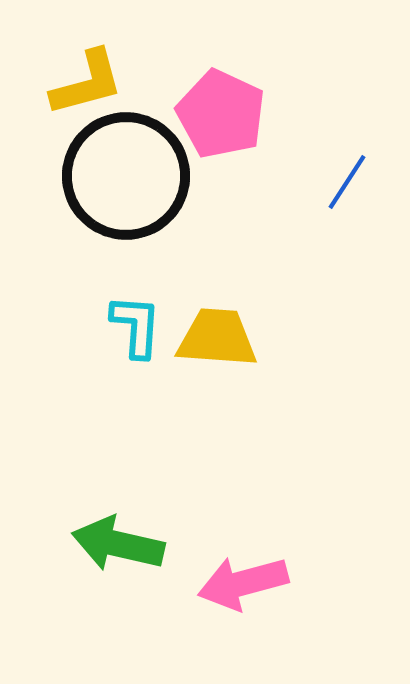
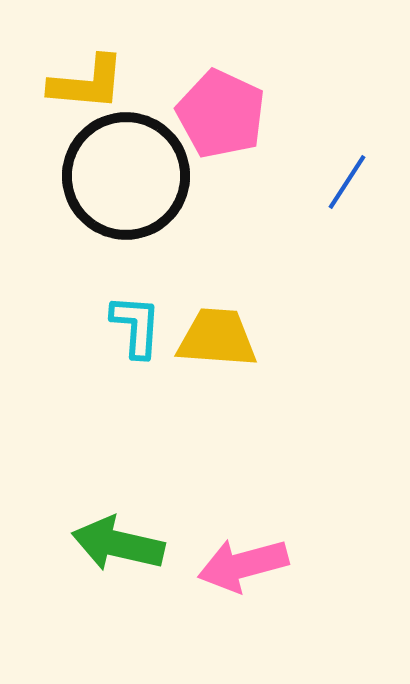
yellow L-shape: rotated 20 degrees clockwise
pink arrow: moved 18 px up
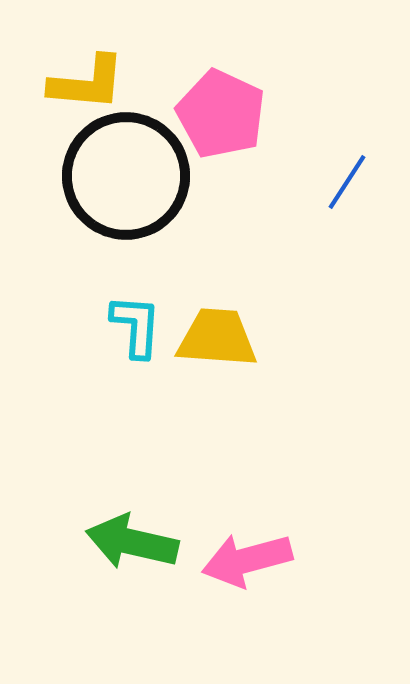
green arrow: moved 14 px right, 2 px up
pink arrow: moved 4 px right, 5 px up
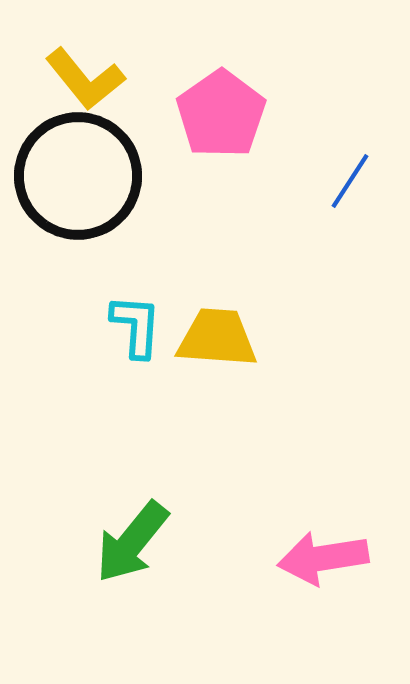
yellow L-shape: moved 2 px left, 4 px up; rotated 46 degrees clockwise
pink pentagon: rotated 12 degrees clockwise
black circle: moved 48 px left
blue line: moved 3 px right, 1 px up
green arrow: rotated 64 degrees counterclockwise
pink arrow: moved 76 px right, 2 px up; rotated 6 degrees clockwise
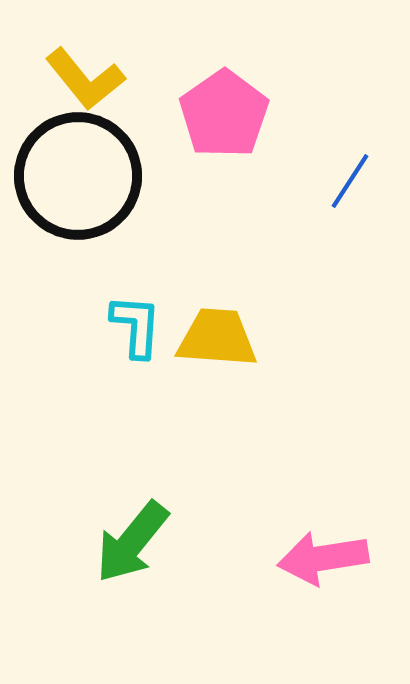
pink pentagon: moved 3 px right
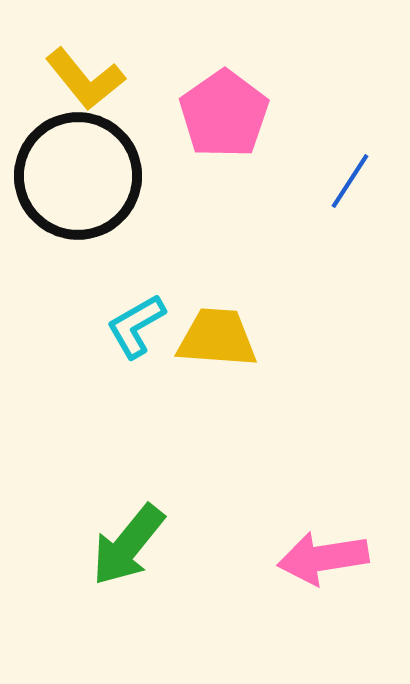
cyan L-shape: rotated 124 degrees counterclockwise
green arrow: moved 4 px left, 3 px down
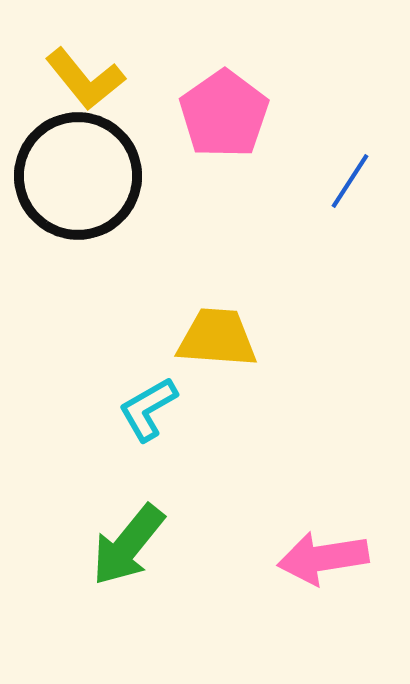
cyan L-shape: moved 12 px right, 83 px down
